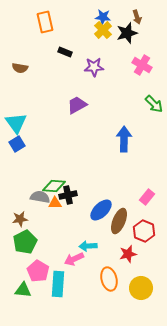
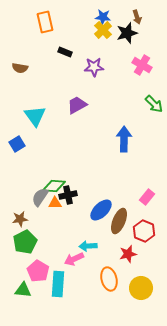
cyan triangle: moved 19 px right, 7 px up
gray semicircle: rotated 66 degrees counterclockwise
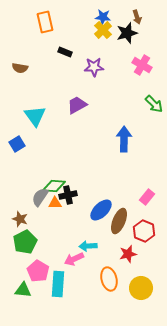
brown star: rotated 28 degrees clockwise
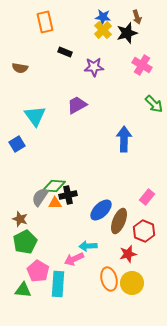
yellow circle: moved 9 px left, 5 px up
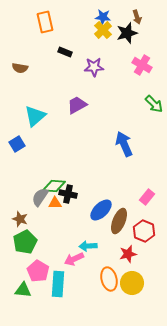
cyan triangle: rotated 25 degrees clockwise
blue arrow: moved 5 px down; rotated 25 degrees counterclockwise
black cross: moved 1 px up; rotated 24 degrees clockwise
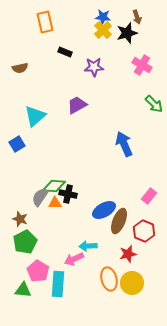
brown semicircle: rotated 21 degrees counterclockwise
pink rectangle: moved 2 px right, 1 px up
blue ellipse: moved 3 px right; rotated 15 degrees clockwise
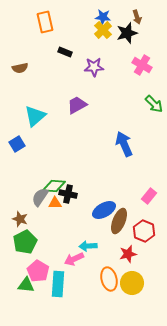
green triangle: moved 3 px right, 5 px up
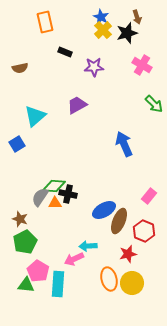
blue star: moved 2 px left; rotated 21 degrees clockwise
